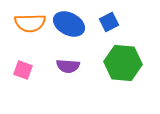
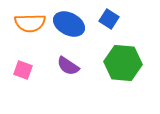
blue square: moved 3 px up; rotated 30 degrees counterclockwise
purple semicircle: rotated 30 degrees clockwise
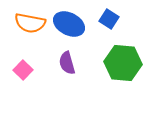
orange semicircle: rotated 12 degrees clockwise
purple semicircle: moved 1 px left, 3 px up; rotated 40 degrees clockwise
pink square: rotated 24 degrees clockwise
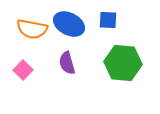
blue square: moved 1 px left, 1 px down; rotated 30 degrees counterclockwise
orange semicircle: moved 2 px right, 6 px down
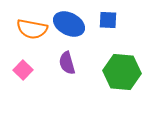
green hexagon: moved 1 px left, 9 px down
